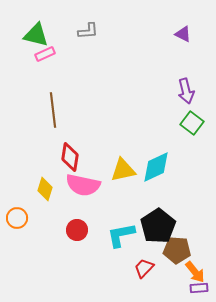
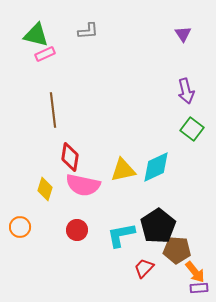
purple triangle: rotated 30 degrees clockwise
green square: moved 6 px down
orange circle: moved 3 px right, 9 px down
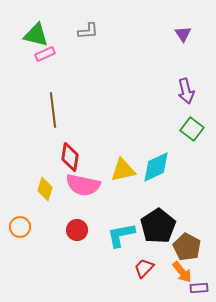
brown pentagon: moved 10 px right, 3 px up; rotated 24 degrees clockwise
orange arrow: moved 13 px left
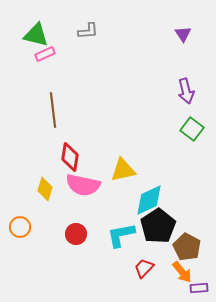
cyan diamond: moved 7 px left, 33 px down
red circle: moved 1 px left, 4 px down
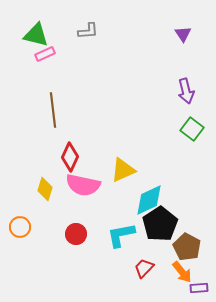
red diamond: rotated 16 degrees clockwise
yellow triangle: rotated 12 degrees counterclockwise
black pentagon: moved 2 px right, 2 px up
